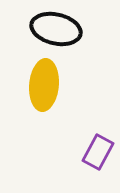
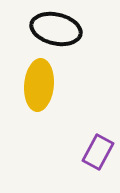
yellow ellipse: moved 5 px left
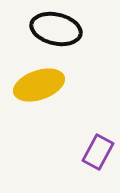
yellow ellipse: rotated 66 degrees clockwise
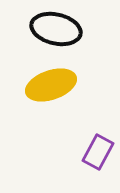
yellow ellipse: moved 12 px right
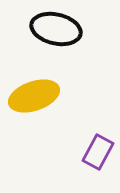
yellow ellipse: moved 17 px left, 11 px down
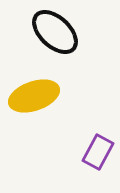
black ellipse: moved 1 px left, 3 px down; rotated 30 degrees clockwise
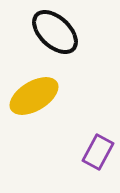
yellow ellipse: rotated 12 degrees counterclockwise
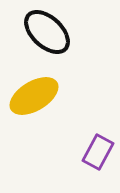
black ellipse: moved 8 px left
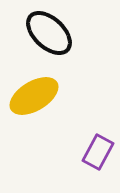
black ellipse: moved 2 px right, 1 px down
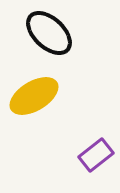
purple rectangle: moved 2 px left, 3 px down; rotated 24 degrees clockwise
